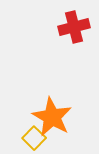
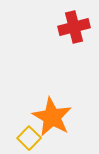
yellow square: moved 5 px left
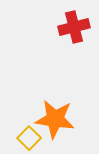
orange star: moved 3 px right, 2 px down; rotated 21 degrees counterclockwise
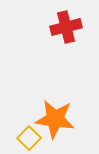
red cross: moved 8 px left
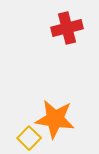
red cross: moved 1 px right, 1 px down
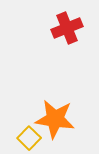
red cross: rotated 8 degrees counterclockwise
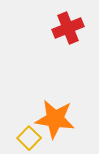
red cross: moved 1 px right
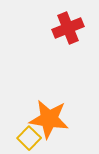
orange star: moved 6 px left
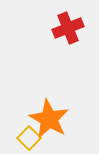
orange star: rotated 21 degrees clockwise
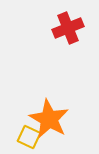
yellow square: moved 1 px up; rotated 20 degrees counterclockwise
